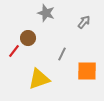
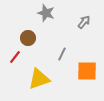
red line: moved 1 px right, 6 px down
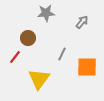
gray star: rotated 24 degrees counterclockwise
gray arrow: moved 2 px left
orange square: moved 4 px up
yellow triangle: rotated 35 degrees counterclockwise
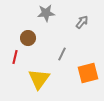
red line: rotated 24 degrees counterclockwise
orange square: moved 1 px right, 6 px down; rotated 15 degrees counterclockwise
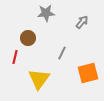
gray line: moved 1 px up
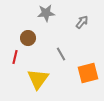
gray line: moved 1 px left, 1 px down; rotated 56 degrees counterclockwise
yellow triangle: moved 1 px left
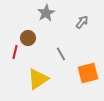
gray star: rotated 24 degrees counterclockwise
red line: moved 5 px up
yellow triangle: rotated 20 degrees clockwise
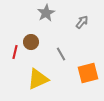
brown circle: moved 3 px right, 4 px down
yellow triangle: rotated 10 degrees clockwise
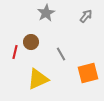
gray arrow: moved 4 px right, 6 px up
